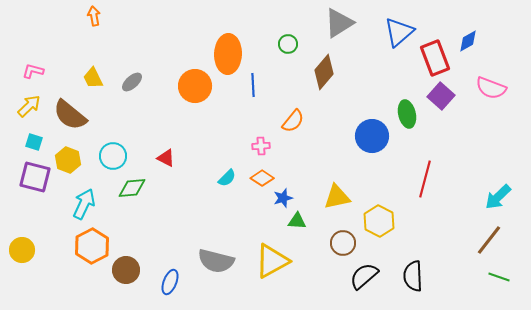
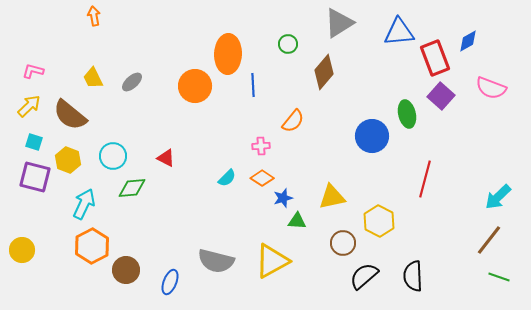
blue triangle at (399, 32): rotated 36 degrees clockwise
yellow triangle at (337, 197): moved 5 px left
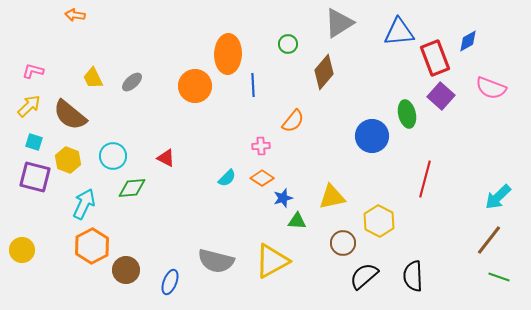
orange arrow at (94, 16): moved 19 px left, 1 px up; rotated 72 degrees counterclockwise
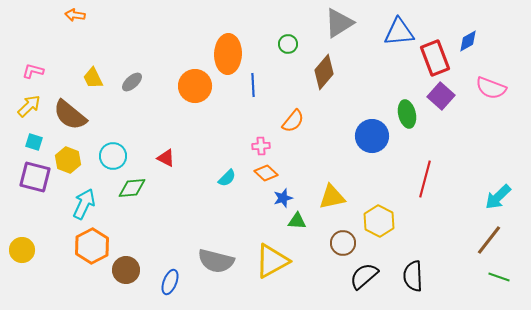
orange diamond at (262, 178): moved 4 px right, 5 px up; rotated 10 degrees clockwise
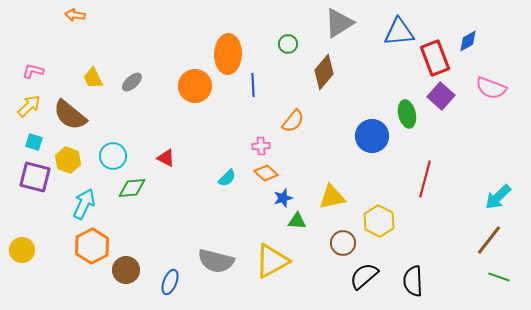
black semicircle at (413, 276): moved 5 px down
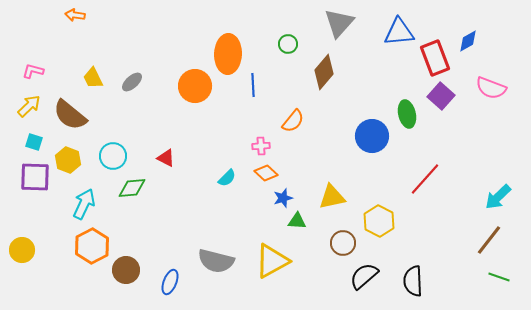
gray triangle at (339, 23): rotated 16 degrees counterclockwise
purple square at (35, 177): rotated 12 degrees counterclockwise
red line at (425, 179): rotated 27 degrees clockwise
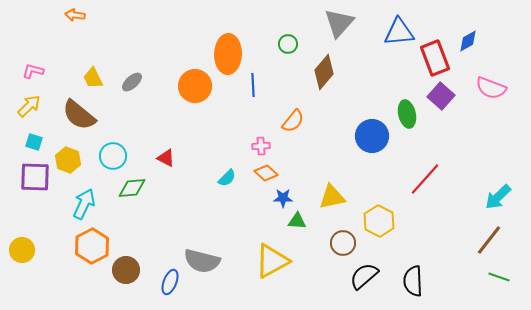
brown semicircle at (70, 115): moved 9 px right
blue star at (283, 198): rotated 18 degrees clockwise
gray semicircle at (216, 261): moved 14 px left
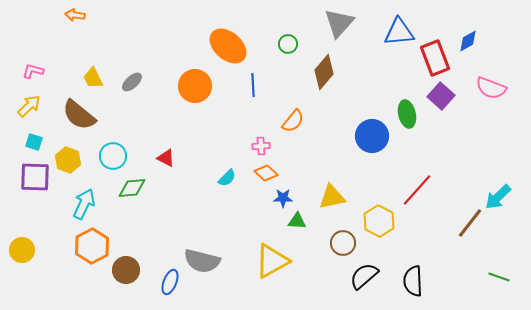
orange ellipse at (228, 54): moved 8 px up; rotated 51 degrees counterclockwise
red line at (425, 179): moved 8 px left, 11 px down
brown line at (489, 240): moved 19 px left, 17 px up
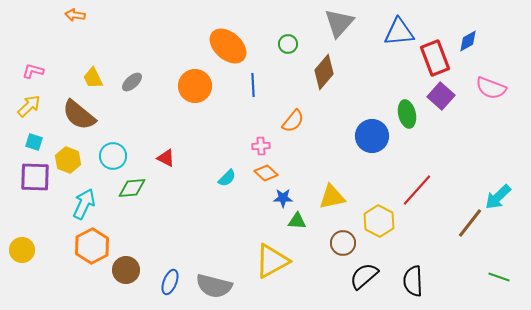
gray semicircle at (202, 261): moved 12 px right, 25 px down
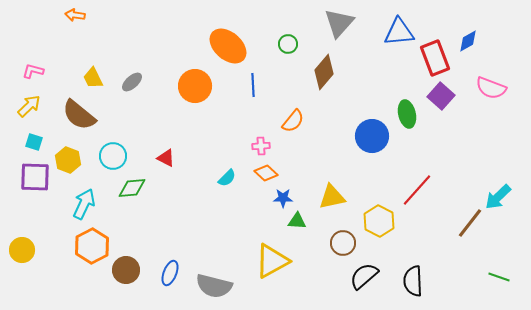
blue ellipse at (170, 282): moved 9 px up
